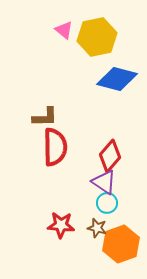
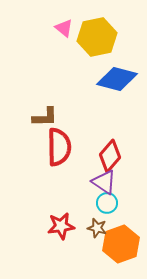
pink triangle: moved 2 px up
red semicircle: moved 4 px right
red star: moved 1 px down; rotated 12 degrees counterclockwise
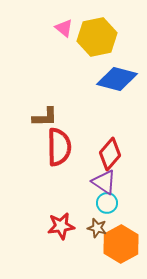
red diamond: moved 2 px up
orange hexagon: rotated 9 degrees counterclockwise
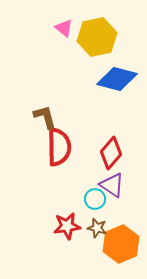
brown L-shape: rotated 104 degrees counterclockwise
red diamond: moved 1 px right, 1 px up
purple triangle: moved 8 px right, 3 px down
cyan circle: moved 12 px left, 4 px up
red star: moved 6 px right
orange hexagon: rotated 6 degrees clockwise
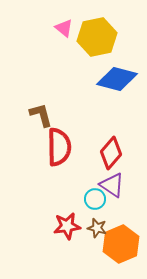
brown L-shape: moved 4 px left, 2 px up
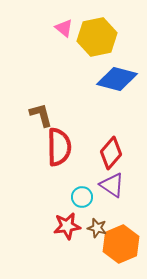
cyan circle: moved 13 px left, 2 px up
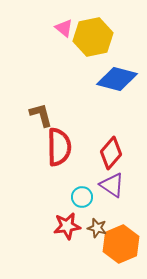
yellow hexagon: moved 4 px left
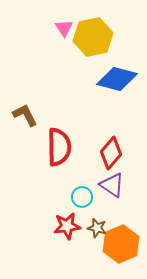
pink triangle: rotated 18 degrees clockwise
brown L-shape: moved 16 px left; rotated 12 degrees counterclockwise
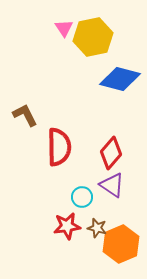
blue diamond: moved 3 px right
